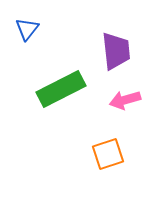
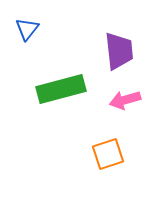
purple trapezoid: moved 3 px right
green rectangle: rotated 12 degrees clockwise
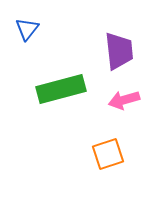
pink arrow: moved 1 px left
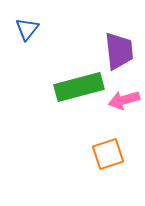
green rectangle: moved 18 px right, 2 px up
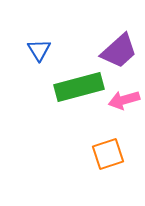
blue triangle: moved 12 px right, 21 px down; rotated 10 degrees counterclockwise
purple trapezoid: rotated 54 degrees clockwise
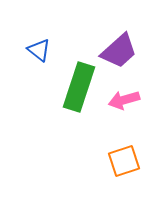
blue triangle: rotated 20 degrees counterclockwise
green rectangle: rotated 57 degrees counterclockwise
orange square: moved 16 px right, 7 px down
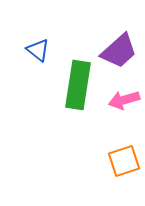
blue triangle: moved 1 px left
green rectangle: moved 1 px left, 2 px up; rotated 9 degrees counterclockwise
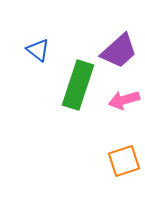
green rectangle: rotated 9 degrees clockwise
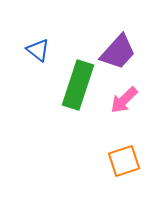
purple trapezoid: moved 1 px left, 1 px down; rotated 6 degrees counterclockwise
pink arrow: rotated 28 degrees counterclockwise
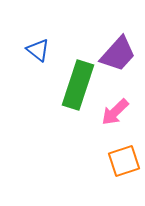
purple trapezoid: moved 2 px down
pink arrow: moved 9 px left, 12 px down
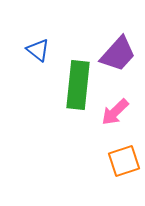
green rectangle: rotated 12 degrees counterclockwise
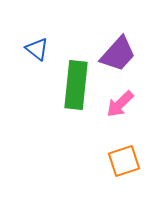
blue triangle: moved 1 px left, 1 px up
green rectangle: moved 2 px left
pink arrow: moved 5 px right, 8 px up
